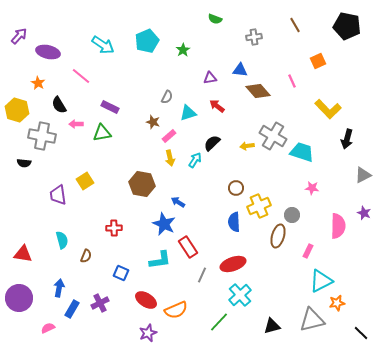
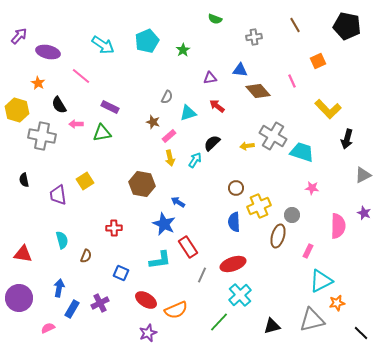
black semicircle at (24, 163): moved 17 px down; rotated 72 degrees clockwise
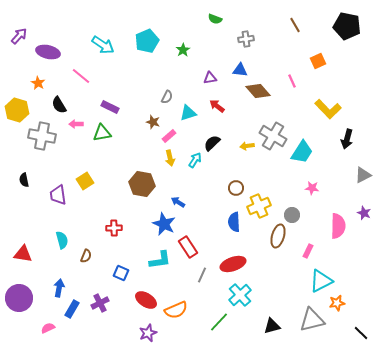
gray cross at (254, 37): moved 8 px left, 2 px down
cyan trapezoid at (302, 152): rotated 105 degrees clockwise
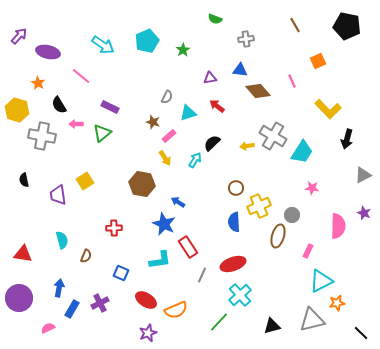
green triangle at (102, 133): rotated 30 degrees counterclockwise
yellow arrow at (170, 158): moved 5 px left; rotated 21 degrees counterclockwise
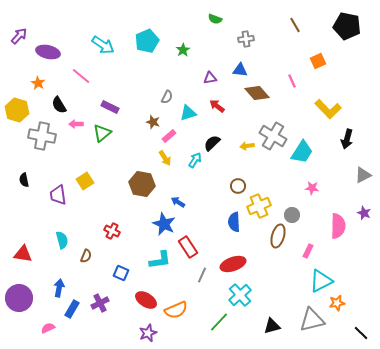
brown diamond at (258, 91): moved 1 px left, 2 px down
brown circle at (236, 188): moved 2 px right, 2 px up
red cross at (114, 228): moved 2 px left, 3 px down; rotated 28 degrees clockwise
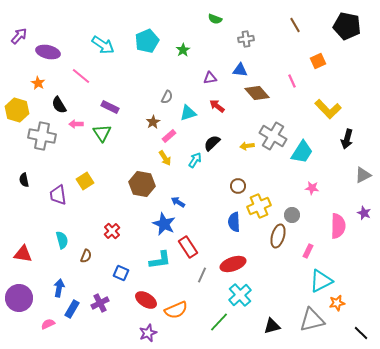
brown star at (153, 122): rotated 24 degrees clockwise
green triangle at (102, 133): rotated 24 degrees counterclockwise
red cross at (112, 231): rotated 21 degrees clockwise
pink semicircle at (48, 328): moved 4 px up
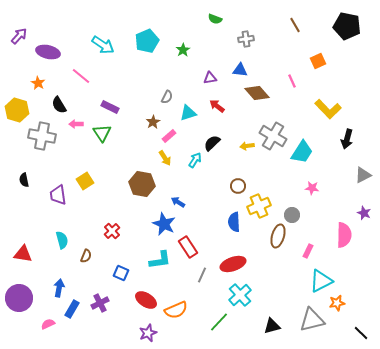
pink semicircle at (338, 226): moved 6 px right, 9 px down
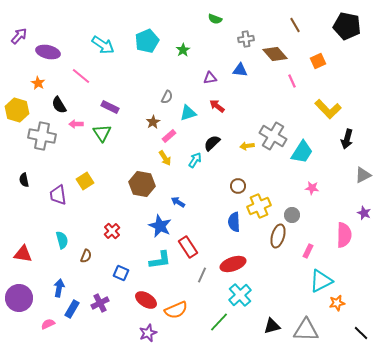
brown diamond at (257, 93): moved 18 px right, 39 px up
blue star at (164, 224): moved 4 px left, 2 px down
gray triangle at (312, 320): moved 6 px left, 10 px down; rotated 16 degrees clockwise
